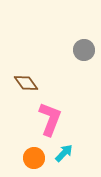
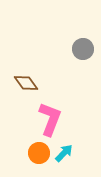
gray circle: moved 1 px left, 1 px up
orange circle: moved 5 px right, 5 px up
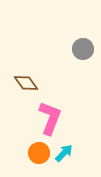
pink L-shape: moved 1 px up
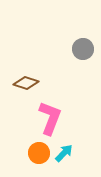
brown diamond: rotated 35 degrees counterclockwise
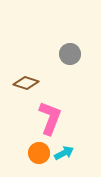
gray circle: moved 13 px left, 5 px down
cyan arrow: rotated 18 degrees clockwise
